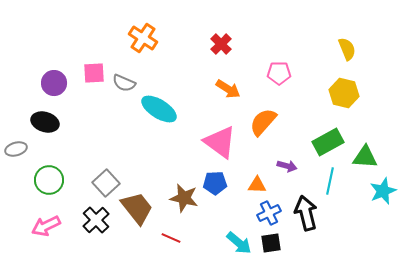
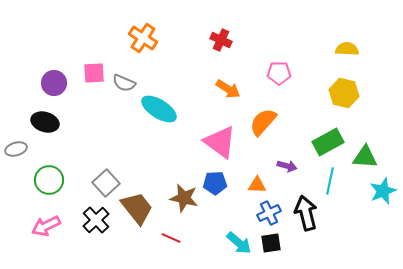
red cross: moved 4 px up; rotated 20 degrees counterclockwise
yellow semicircle: rotated 65 degrees counterclockwise
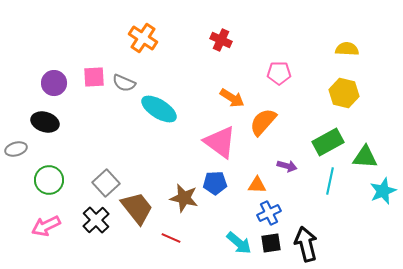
pink square: moved 4 px down
orange arrow: moved 4 px right, 9 px down
black arrow: moved 31 px down
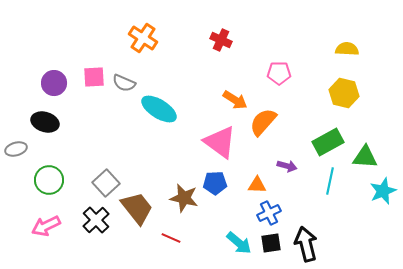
orange arrow: moved 3 px right, 2 px down
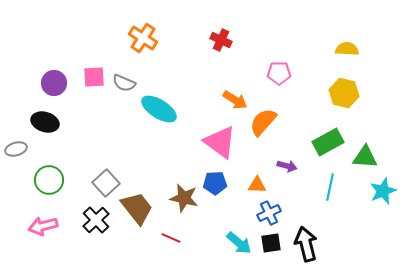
cyan line: moved 6 px down
pink arrow: moved 3 px left; rotated 12 degrees clockwise
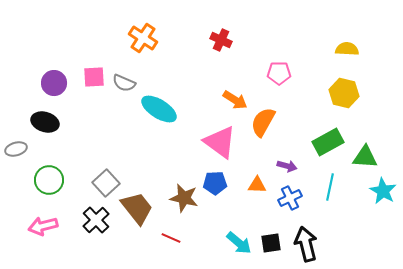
orange semicircle: rotated 12 degrees counterclockwise
cyan star: rotated 20 degrees counterclockwise
blue cross: moved 21 px right, 15 px up
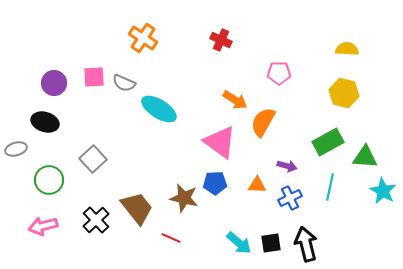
gray square: moved 13 px left, 24 px up
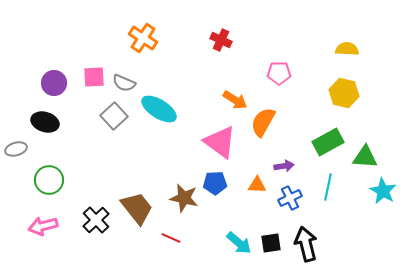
gray square: moved 21 px right, 43 px up
purple arrow: moved 3 px left; rotated 24 degrees counterclockwise
cyan line: moved 2 px left
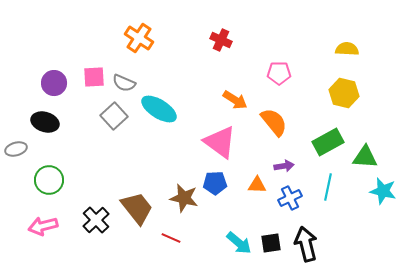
orange cross: moved 4 px left
orange semicircle: moved 11 px right; rotated 112 degrees clockwise
cyan star: rotated 16 degrees counterclockwise
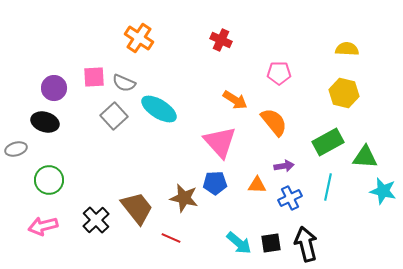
purple circle: moved 5 px down
pink triangle: rotated 12 degrees clockwise
